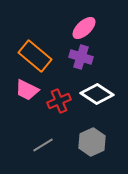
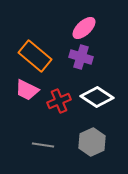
white diamond: moved 3 px down
gray line: rotated 40 degrees clockwise
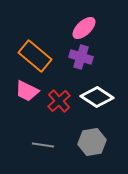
pink trapezoid: moved 1 px down
red cross: rotated 20 degrees counterclockwise
gray hexagon: rotated 16 degrees clockwise
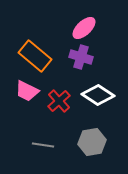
white diamond: moved 1 px right, 2 px up
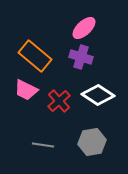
pink trapezoid: moved 1 px left, 1 px up
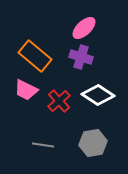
gray hexagon: moved 1 px right, 1 px down
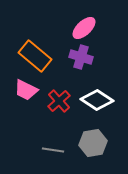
white diamond: moved 1 px left, 5 px down
gray line: moved 10 px right, 5 px down
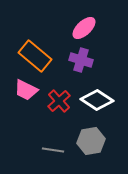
purple cross: moved 3 px down
gray hexagon: moved 2 px left, 2 px up
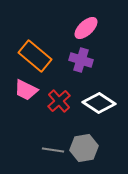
pink ellipse: moved 2 px right
white diamond: moved 2 px right, 3 px down
gray hexagon: moved 7 px left, 7 px down
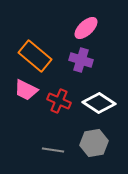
red cross: rotated 25 degrees counterclockwise
gray hexagon: moved 10 px right, 5 px up
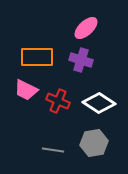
orange rectangle: moved 2 px right, 1 px down; rotated 40 degrees counterclockwise
red cross: moved 1 px left
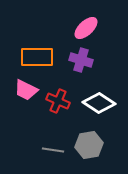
gray hexagon: moved 5 px left, 2 px down
